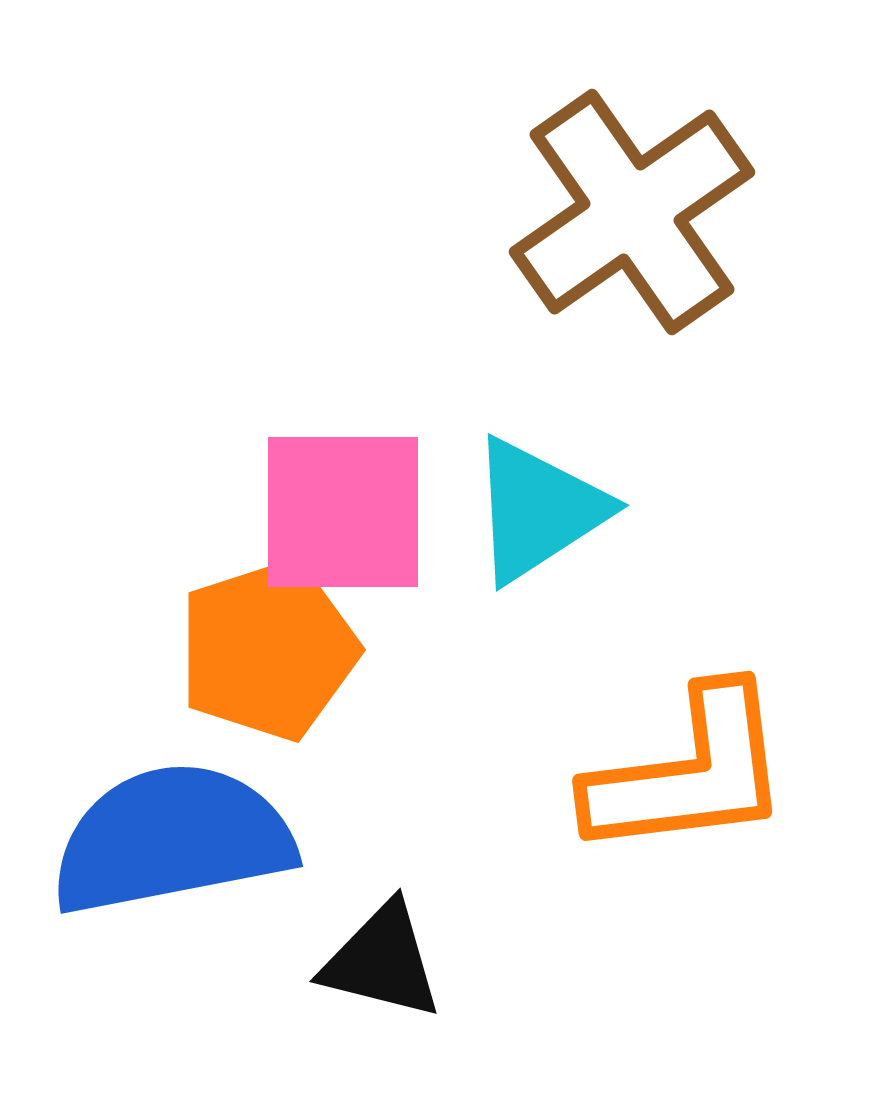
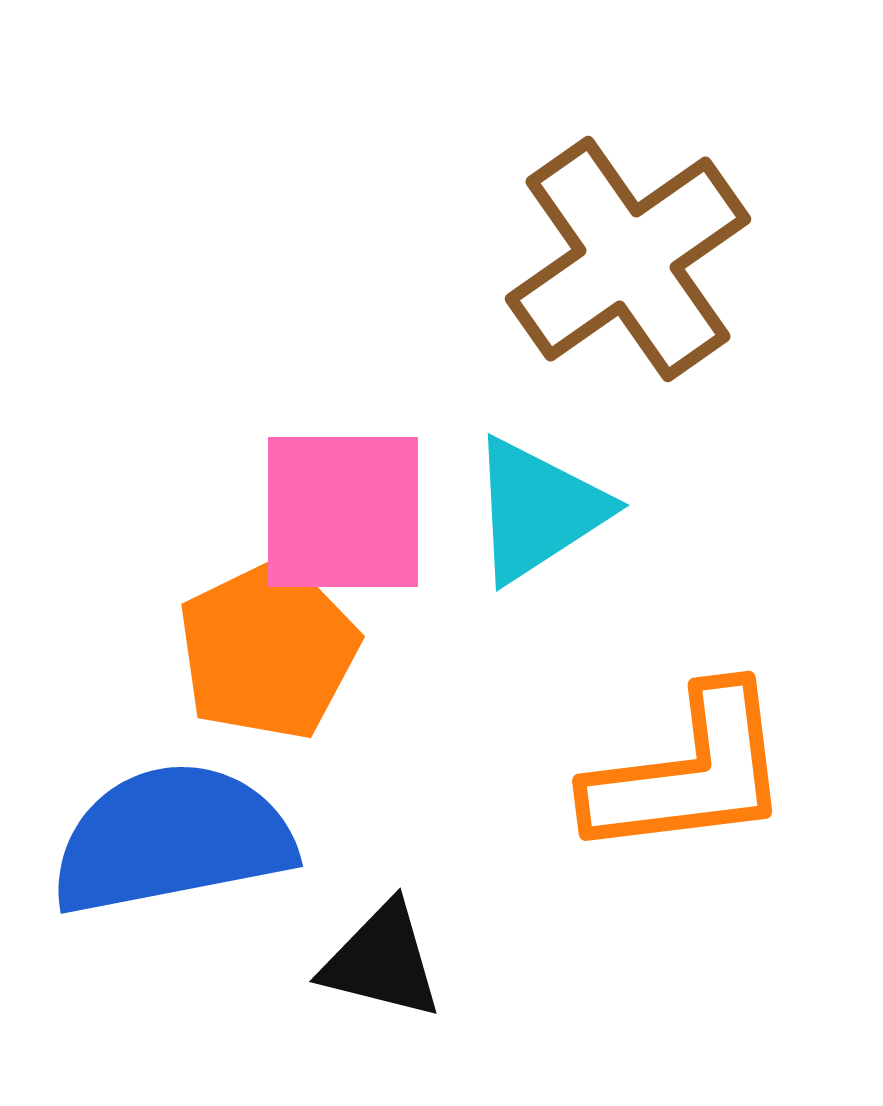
brown cross: moved 4 px left, 47 px down
orange pentagon: rotated 8 degrees counterclockwise
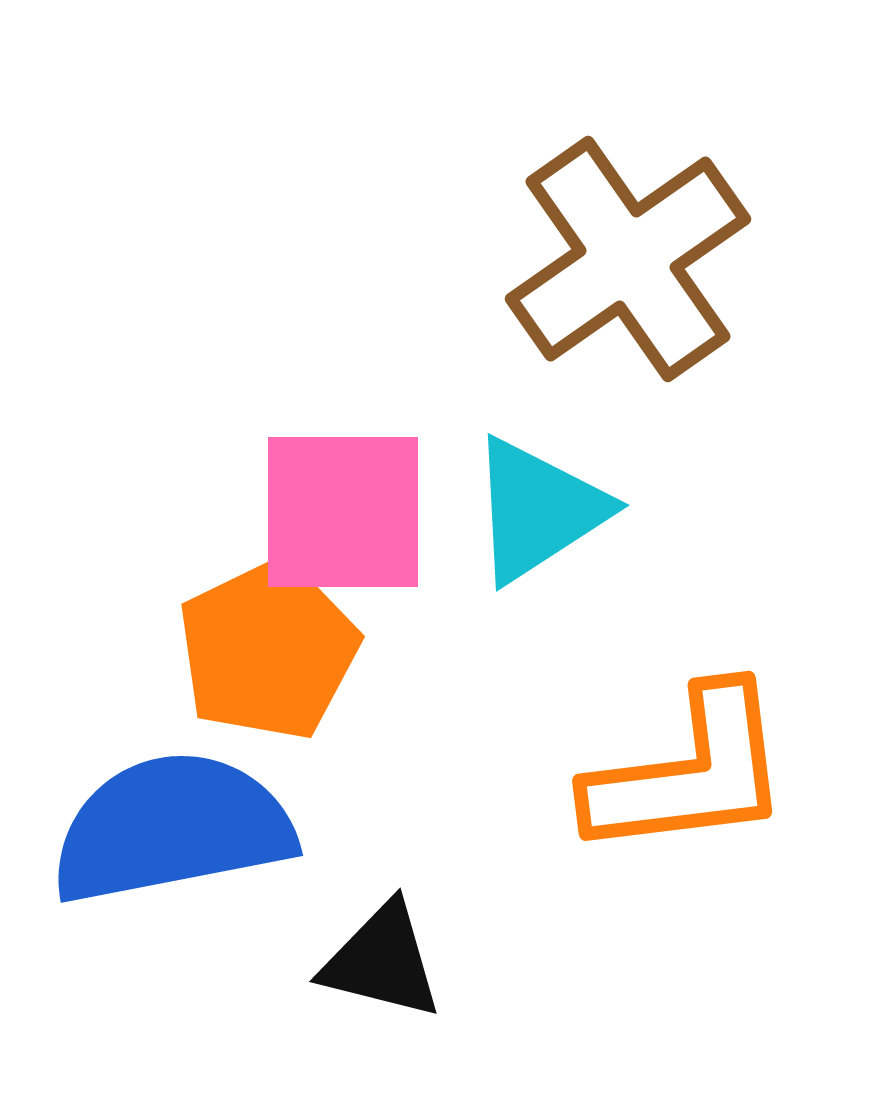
blue semicircle: moved 11 px up
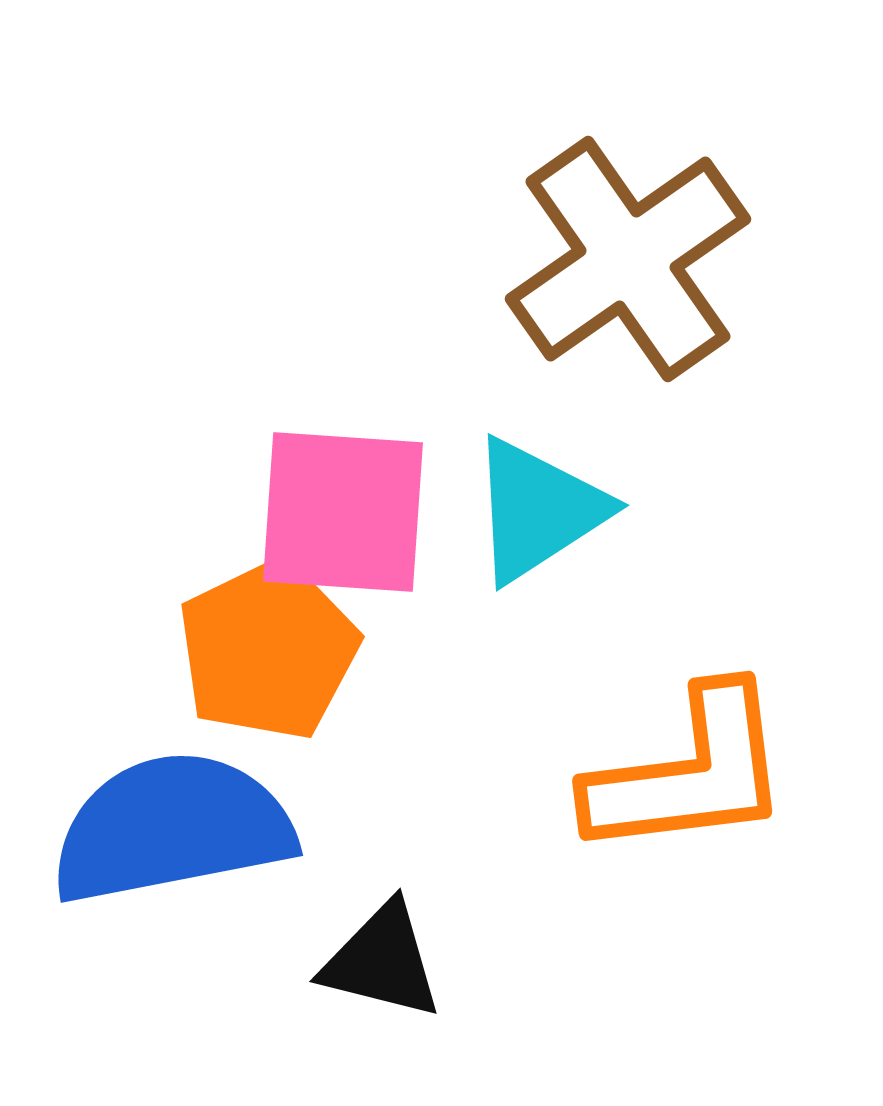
pink square: rotated 4 degrees clockwise
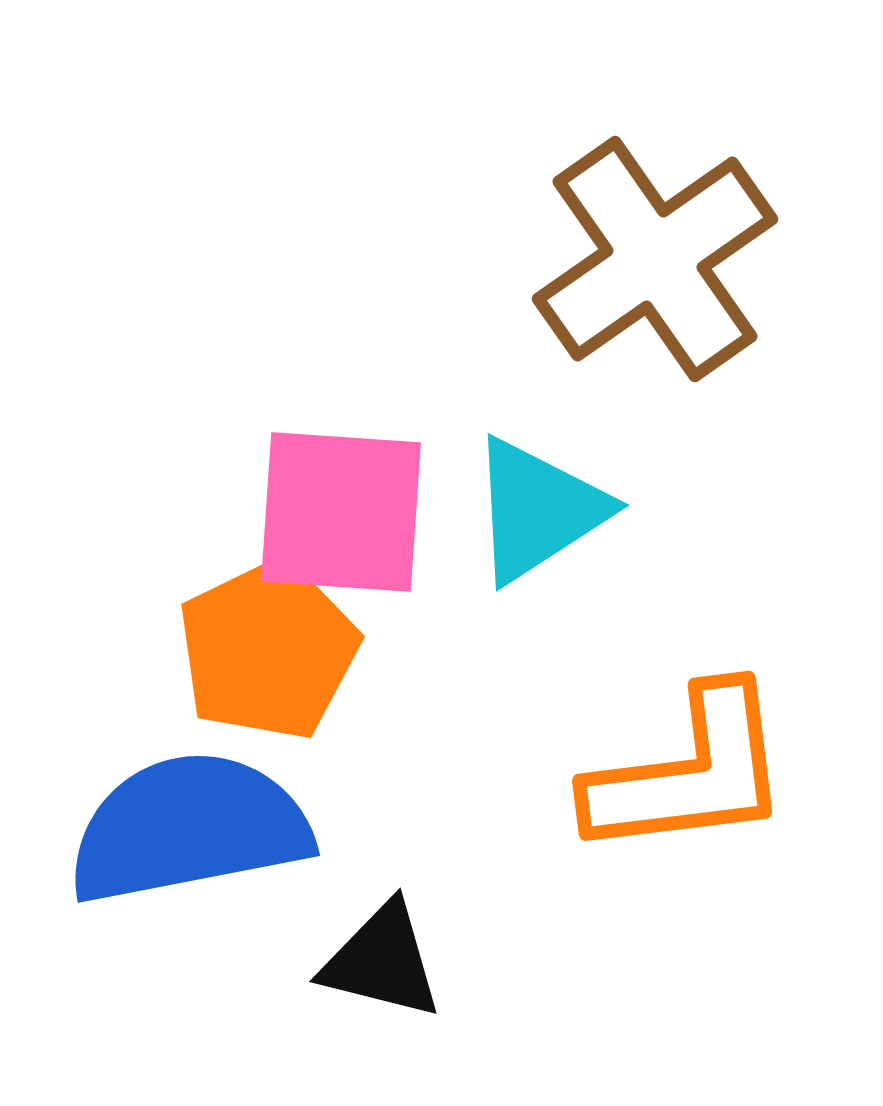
brown cross: moved 27 px right
pink square: moved 2 px left
blue semicircle: moved 17 px right
